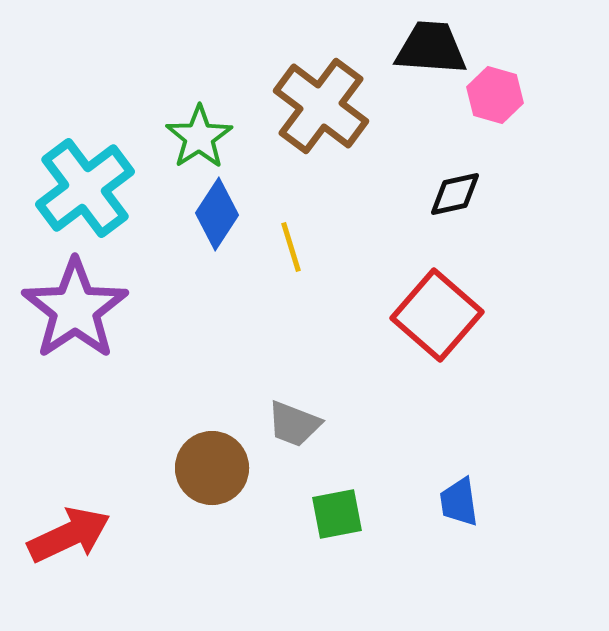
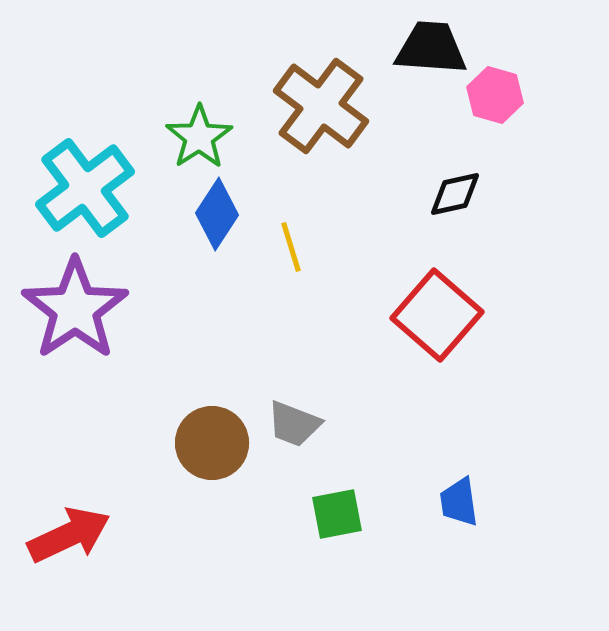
brown circle: moved 25 px up
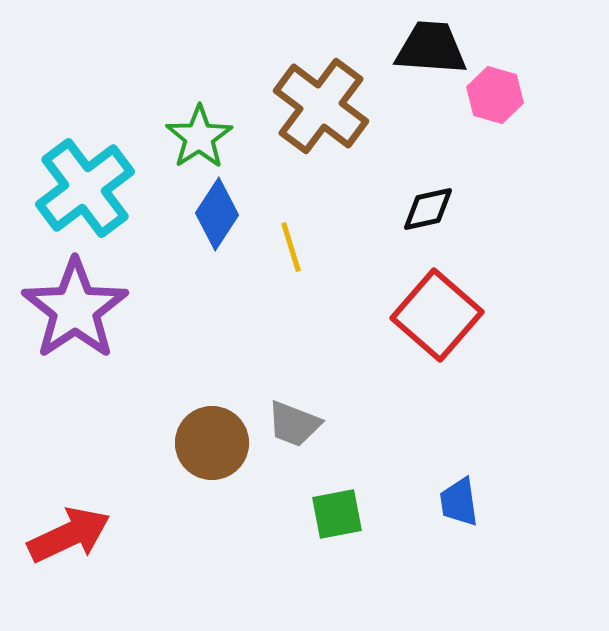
black diamond: moved 27 px left, 15 px down
